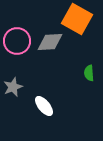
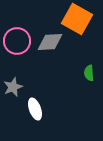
white ellipse: moved 9 px left, 3 px down; rotated 20 degrees clockwise
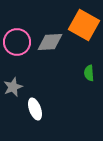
orange square: moved 7 px right, 6 px down
pink circle: moved 1 px down
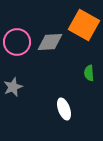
white ellipse: moved 29 px right
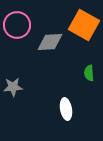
pink circle: moved 17 px up
gray star: rotated 18 degrees clockwise
white ellipse: moved 2 px right; rotated 10 degrees clockwise
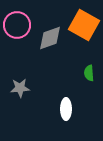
gray diamond: moved 4 px up; rotated 16 degrees counterclockwise
gray star: moved 7 px right, 1 px down
white ellipse: rotated 10 degrees clockwise
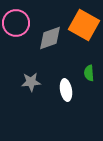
pink circle: moved 1 px left, 2 px up
gray star: moved 11 px right, 6 px up
white ellipse: moved 19 px up; rotated 10 degrees counterclockwise
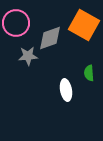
gray star: moved 3 px left, 26 px up
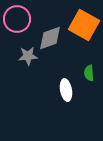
pink circle: moved 1 px right, 4 px up
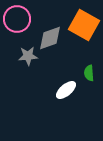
white ellipse: rotated 60 degrees clockwise
